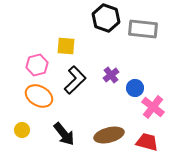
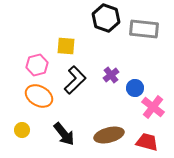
gray rectangle: moved 1 px right
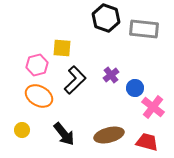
yellow square: moved 4 px left, 2 px down
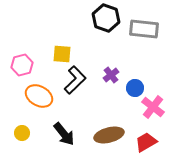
yellow square: moved 6 px down
pink hexagon: moved 15 px left
yellow circle: moved 3 px down
red trapezoid: moved 1 px left; rotated 45 degrees counterclockwise
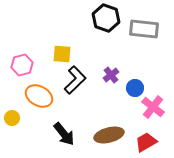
yellow circle: moved 10 px left, 15 px up
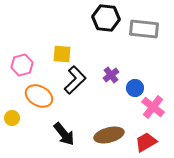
black hexagon: rotated 12 degrees counterclockwise
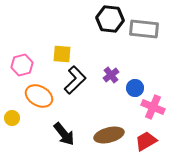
black hexagon: moved 4 px right, 1 px down
pink cross: rotated 15 degrees counterclockwise
red trapezoid: moved 1 px up
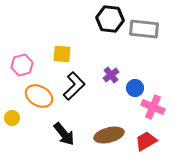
black L-shape: moved 1 px left, 6 px down
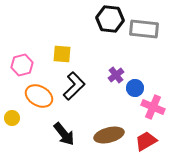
purple cross: moved 5 px right
